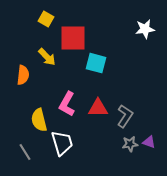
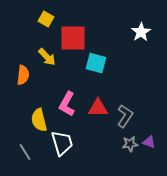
white star: moved 4 px left, 3 px down; rotated 24 degrees counterclockwise
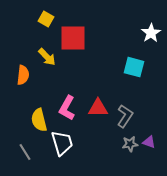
white star: moved 10 px right, 1 px down
cyan square: moved 38 px right, 4 px down
pink L-shape: moved 4 px down
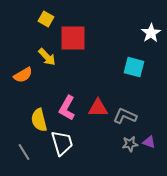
orange semicircle: rotated 54 degrees clockwise
gray L-shape: rotated 100 degrees counterclockwise
gray line: moved 1 px left
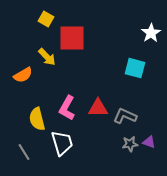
red square: moved 1 px left
cyan square: moved 1 px right, 1 px down
yellow semicircle: moved 2 px left, 1 px up
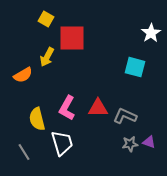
yellow arrow: rotated 72 degrees clockwise
cyan square: moved 1 px up
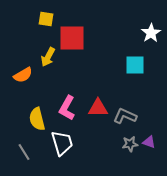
yellow square: rotated 21 degrees counterclockwise
yellow arrow: moved 1 px right
cyan square: moved 2 px up; rotated 15 degrees counterclockwise
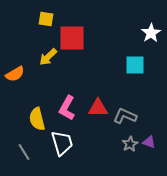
yellow arrow: rotated 18 degrees clockwise
orange semicircle: moved 8 px left, 1 px up
gray star: rotated 21 degrees counterclockwise
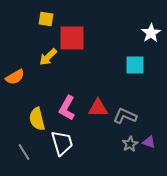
orange semicircle: moved 3 px down
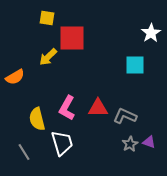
yellow square: moved 1 px right, 1 px up
